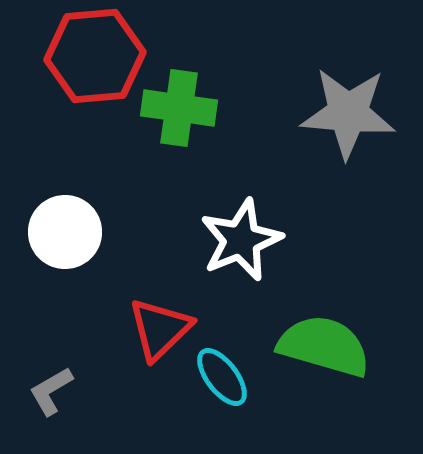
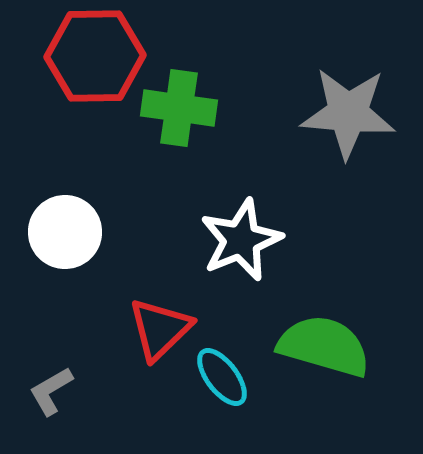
red hexagon: rotated 4 degrees clockwise
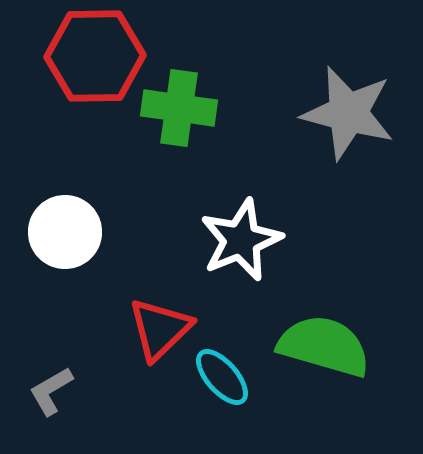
gray star: rotated 10 degrees clockwise
cyan ellipse: rotated 4 degrees counterclockwise
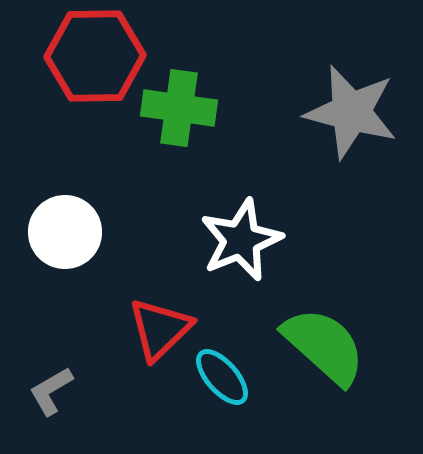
gray star: moved 3 px right, 1 px up
green semicircle: rotated 26 degrees clockwise
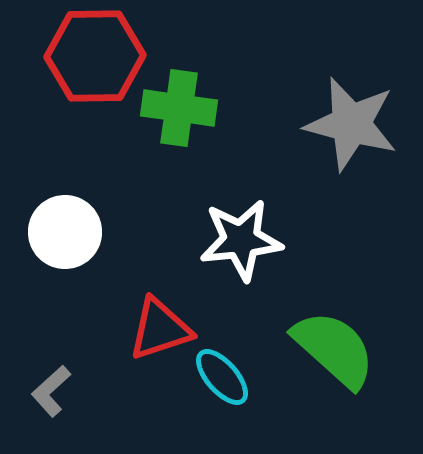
gray star: moved 12 px down
white star: rotated 16 degrees clockwise
red triangle: rotated 26 degrees clockwise
green semicircle: moved 10 px right, 3 px down
gray L-shape: rotated 12 degrees counterclockwise
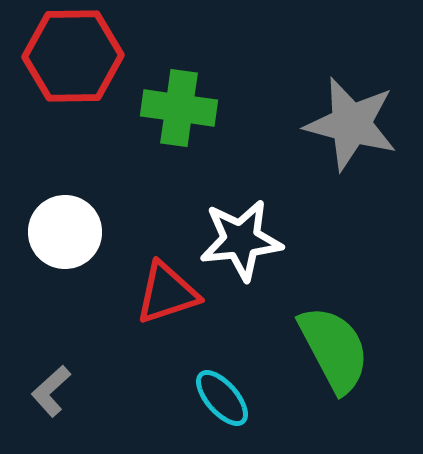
red hexagon: moved 22 px left
red triangle: moved 7 px right, 36 px up
green semicircle: rotated 20 degrees clockwise
cyan ellipse: moved 21 px down
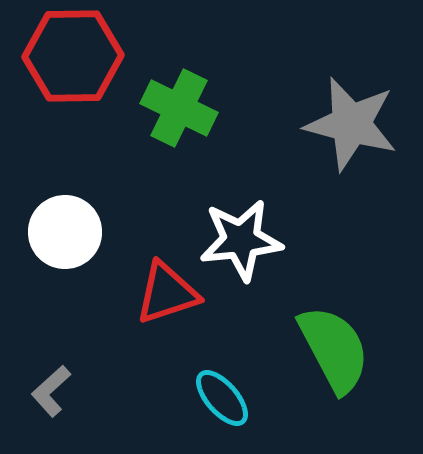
green cross: rotated 18 degrees clockwise
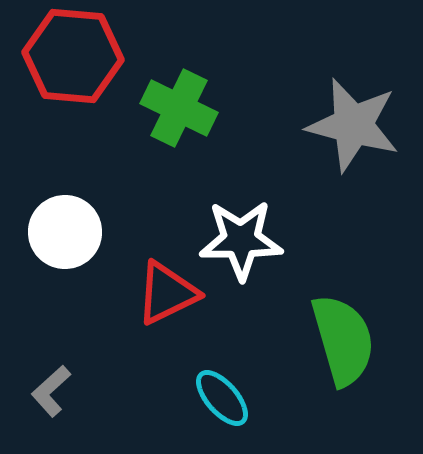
red hexagon: rotated 6 degrees clockwise
gray star: moved 2 px right, 1 px down
white star: rotated 6 degrees clockwise
red triangle: rotated 8 degrees counterclockwise
green semicircle: moved 9 px right, 9 px up; rotated 12 degrees clockwise
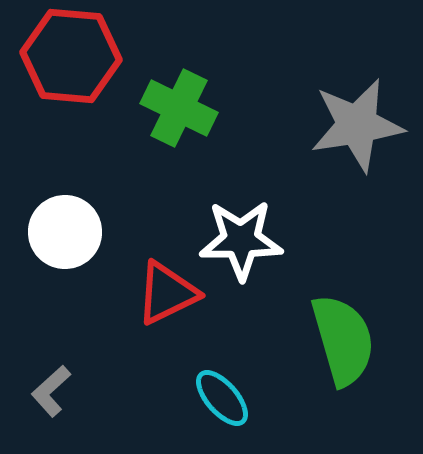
red hexagon: moved 2 px left
gray star: moved 4 px right; rotated 24 degrees counterclockwise
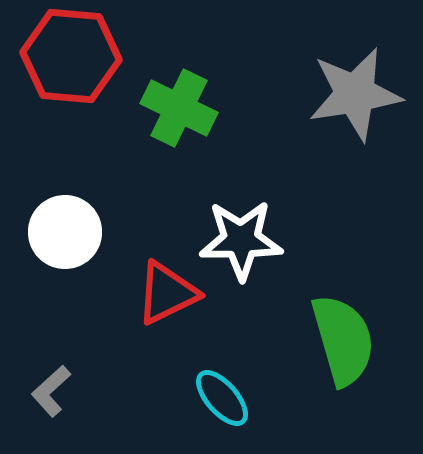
gray star: moved 2 px left, 31 px up
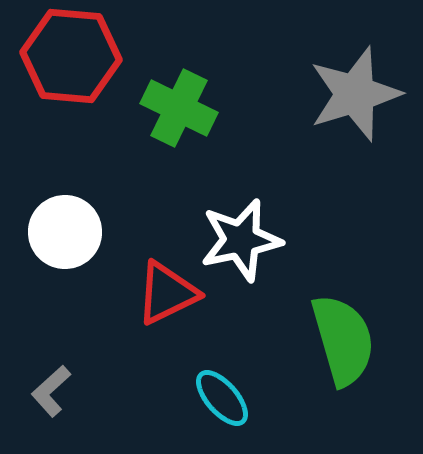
gray star: rotated 8 degrees counterclockwise
white star: rotated 12 degrees counterclockwise
